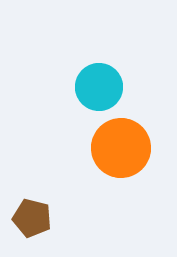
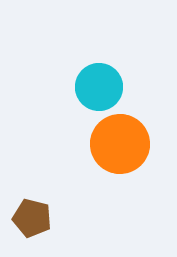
orange circle: moved 1 px left, 4 px up
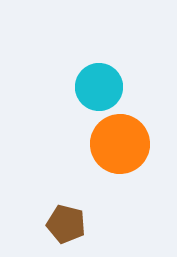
brown pentagon: moved 34 px right, 6 px down
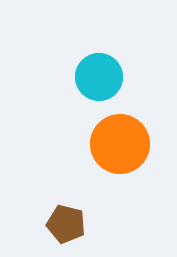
cyan circle: moved 10 px up
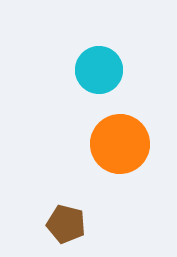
cyan circle: moved 7 px up
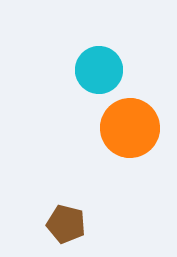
orange circle: moved 10 px right, 16 px up
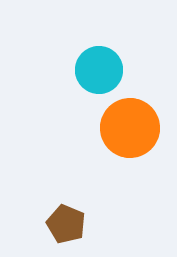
brown pentagon: rotated 9 degrees clockwise
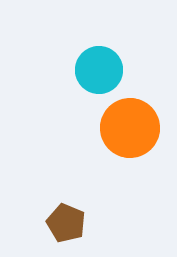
brown pentagon: moved 1 px up
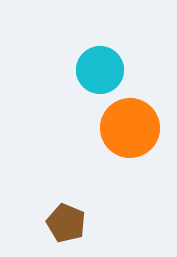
cyan circle: moved 1 px right
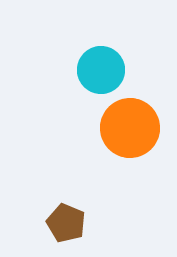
cyan circle: moved 1 px right
